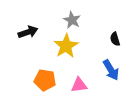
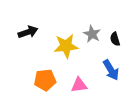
gray star: moved 20 px right, 14 px down
yellow star: rotated 25 degrees clockwise
orange pentagon: rotated 15 degrees counterclockwise
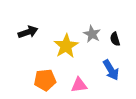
yellow star: rotated 25 degrees counterclockwise
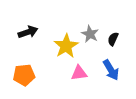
gray star: moved 2 px left
black semicircle: moved 2 px left; rotated 40 degrees clockwise
orange pentagon: moved 21 px left, 5 px up
pink triangle: moved 12 px up
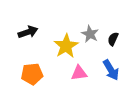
orange pentagon: moved 8 px right, 1 px up
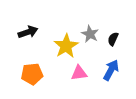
blue arrow: rotated 120 degrees counterclockwise
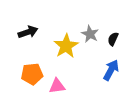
pink triangle: moved 22 px left, 13 px down
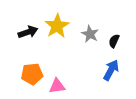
black semicircle: moved 1 px right, 2 px down
yellow star: moved 9 px left, 20 px up
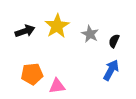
black arrow: moved 3 px left, 1 px up
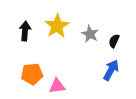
black arrow: rotated 66 degrees counterclockwise
